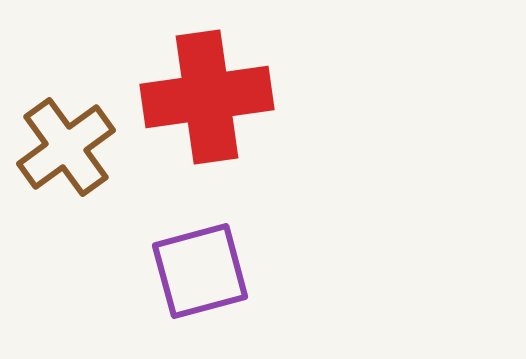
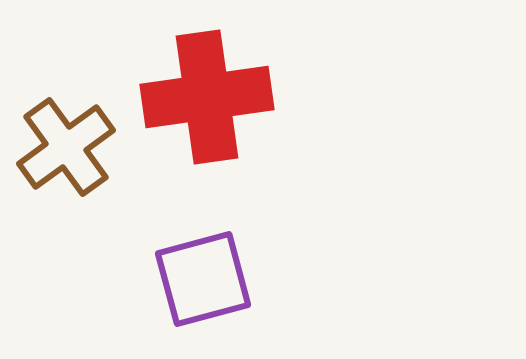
purple square: moved 3 px right, 8 px down
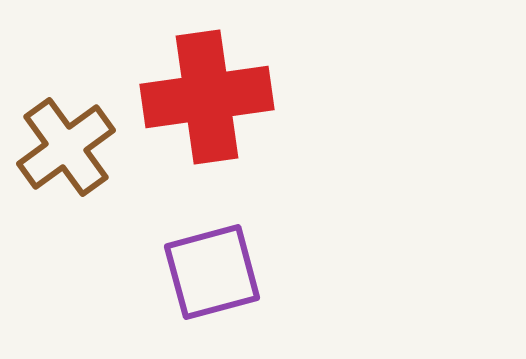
purple square: moved 9 px right, 7 px up
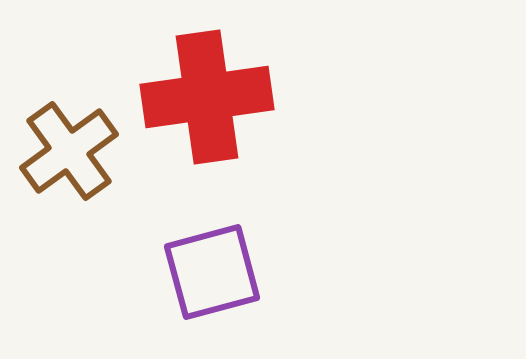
brown cross: moved 3 px right, 4 px down
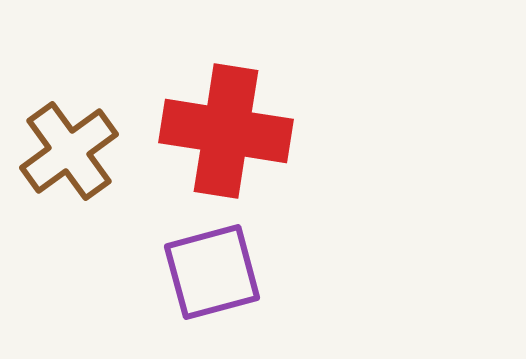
red cross: moved 19 px right, 34 px down; rotated 17 degrees clockwise
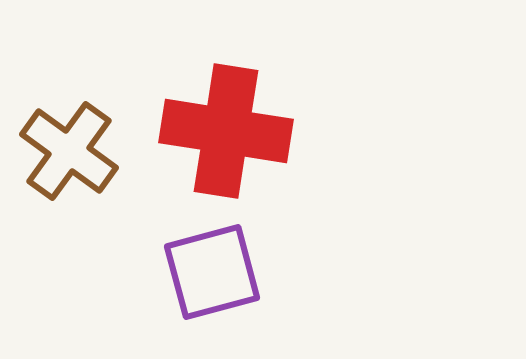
brown cross: rotated 18 degrees counterclockwise
